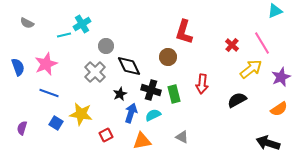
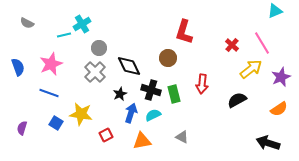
gray circle: moved 7 px left, 2 px down
brown circle: moved 1 px down
pink star: moved 5 px right
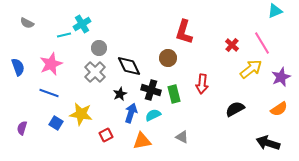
black semicircle: moved 2 px left, 9 px down
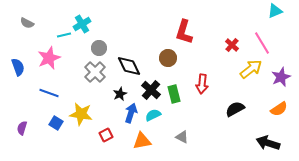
pink star: moved 2 px left, 6 px up
black cross: rotated 24 degrees clockwise
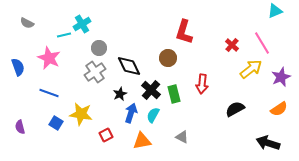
pink star: rotated 25 degrees counterclockwise
gray cross: rotated 10 degrees clockwise
cyan semicircle: rotated 35 degrees counterclockwise
purple semicircle: moved 2 px left, 1 px up; rotated 32 degrees counterclockwise
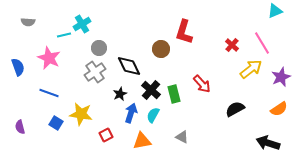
gray semicircle: moved 1 px right, 1 px up; rotated 24 degrees counterclockwise
brown circle: moved 7 px left, 9 px up
red arrow: rotated 48 degrees counterclockwise
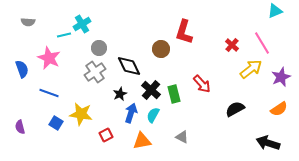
blue semicircle: moved 4 px right, 2 px down
